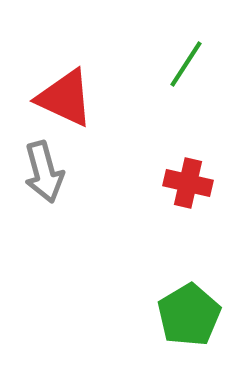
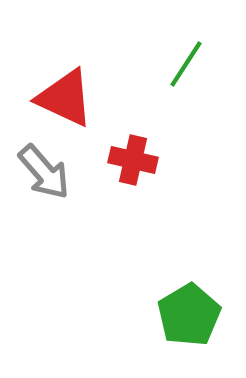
gray arrow: rotated 26 degrees counterclockwise
red cross: moved 55 px left, 23 px up
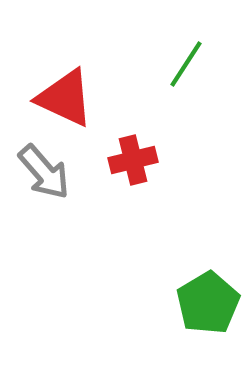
red cross: rotated 27 degrees counterclockwise
green pentagon: moved 19 px right, 12 px up
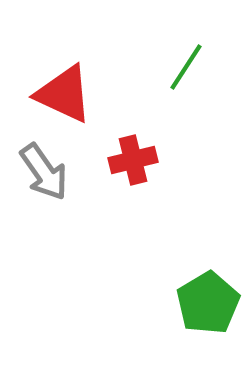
green line: moved 3 px down
red triangle: moved 1 px left, 4 px up
gray arrow: rotated 6 degrees clockwise
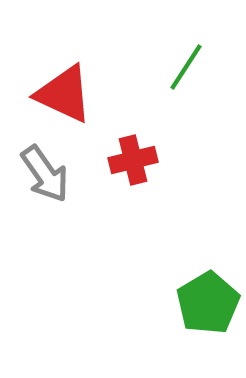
gray arrow: moved 1 px right, 2 px down
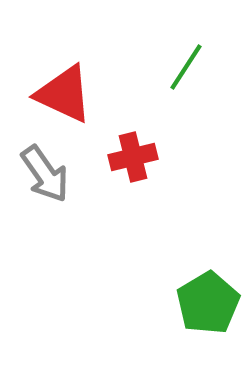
red cross: moved 3 px up
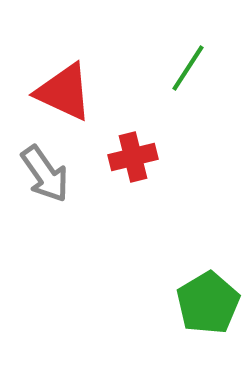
green line: moved 2 px right, 1 px down
red triangle: moved 2 px up
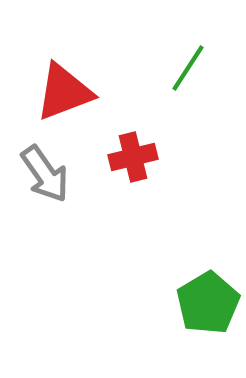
red triangle: rotated 46 degrees counterclockwise
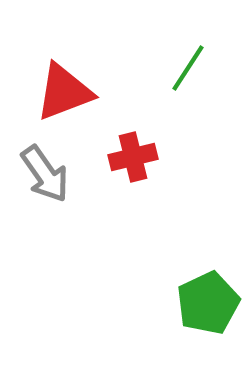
green pentagon: rotated 6 degrees clockwise
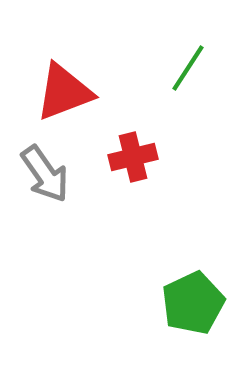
green pentagon: moved 15 px left
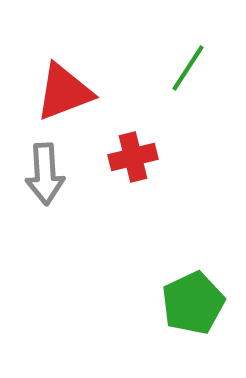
gray arrow: rotated 32 degrees clockwise
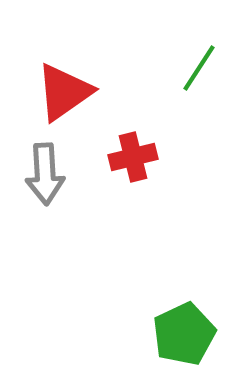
green line: moved 11 px right
red triangle: rotated 14 degrees counterclockwise
green pentagon: moved 9 px left, 31 px down
